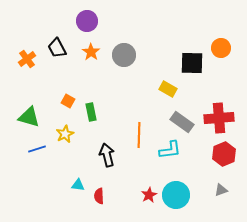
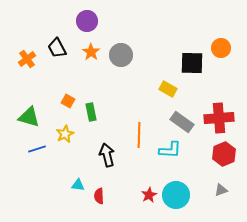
gray circle: moved 3 px left
cyan L-shape: rotated 10 degrees clockwise
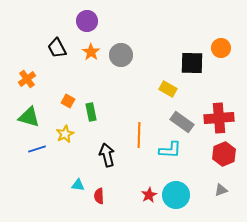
orange cross: moved 20 px down
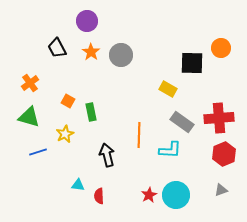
orange cross: moved 3 px right, 4 px down
blue line: moved 1 px right, 3 px down
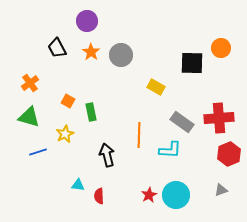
yellow rectangle: moved 12 px left, 2 px up
red hexagon: moved 5 px right
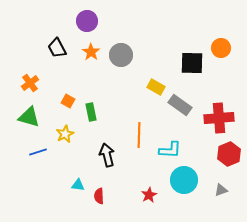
gray rectangle: moved 2 px left, 17 px up
cyan circle: moved 8 px right, 15 px up
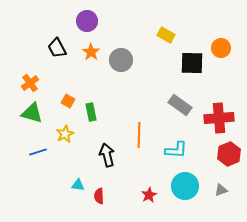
gray circle: moved 5 px down
yellow rectangle: moved 10 px right, 52 px up
green triangle: moved 3 px right, 4 px up
cyan L-shape: moved 6 px right
cyan circle: moved 1 px right, 6 px down
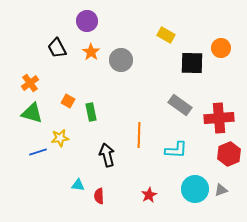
yellow star: moved 5 px left, 4 px down; rotated 18 degrees clockwise
cyan circle: moved 10 px right, 3 px down
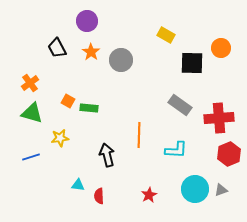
green rectangle: moved 2 px left, 4 px up; rotated 72 degrees counterclockwise
blue line: moved 7 px left, 5 px down
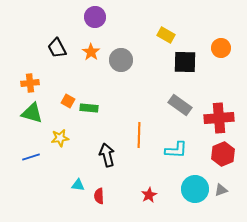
purple circle: moved 8 px right, 4 px up
black square: moved 7 px left, 1 px up
orange cross: rotated 30 degrees clockwise
red hexagon: moved 6 px left
